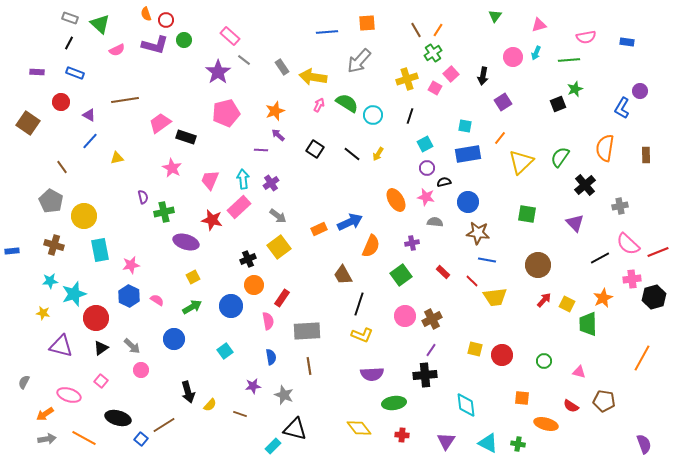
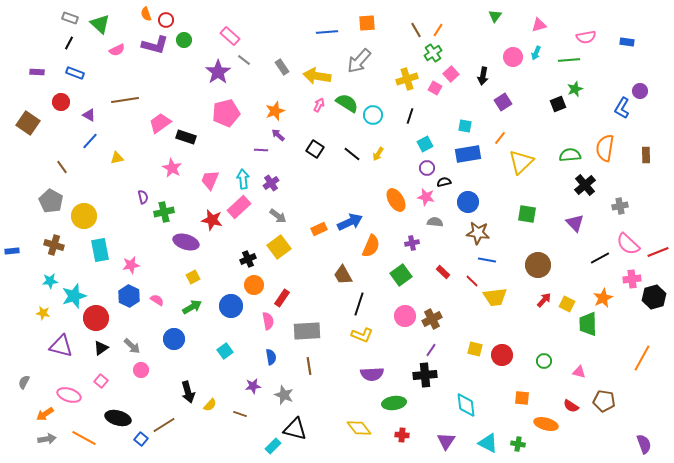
yellow arrow at (313, 77): moved 4 px right, 1 px up
green semicircle at (560, 157): moved 10 px right, 2 px up; rotated 50 degrees clockwise
cyan star at (74, 294): moved 2 px down
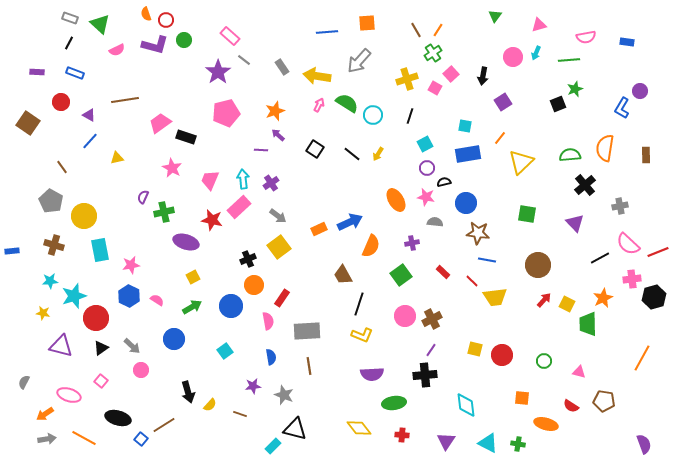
purple semicircle at (143, 197): rotated 144 degrees counterclockwise
blue circle at (468, 202): moved 2 px left, 1 px down
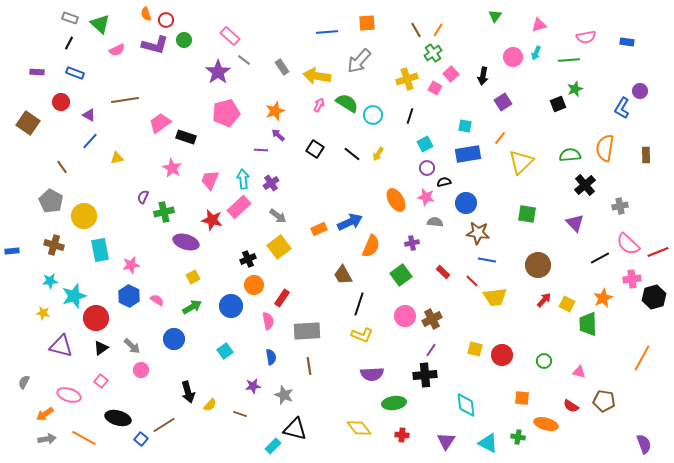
green cross at (518, 444): moved 7 px up
